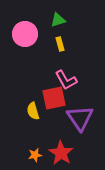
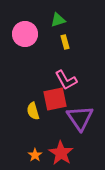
yellow rectangle: moved 5 px right, 2 px up
red square: moved 1 px right, 1 px down
orange star: rotated 24 degrees counterclockwise
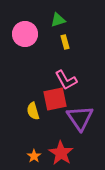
orange star: moved 1 px left, 1 px down
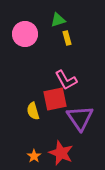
yellow rectangle: moved 2 px right, 4 px up
red star: rotated 10 degrees counterclockwise
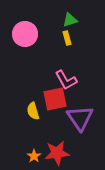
green triangle: moved 12 px right
red star: moved 4 px left; rotated 30 degrees counterclockwise
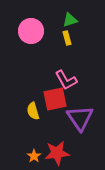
pink circle: moved 6 px right, 3 px up
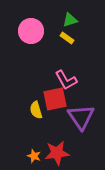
yellow rectangle: rotated 40 degrees counterclockwise
yellow semicircle: moved 3 px right, 1 px up
purple triangle: moved 1 px right, 1 px up
orange star: rotated 16 degrees counterclockwise
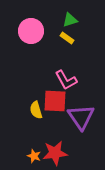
red square: moved 2 px down; rotated 15 degrees clockwise
red star: moved 2 px left
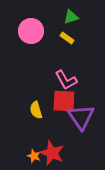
green triangle: moved 1 px right, 3 px up
red square: moved 9 px right
red star: moved 3 px left; rotated 30 degrees clockwise
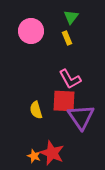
green triangle: rotated 35 degrees counterclockwise
yellow rectangle: rotated 32 degrees clockwise
pink L-shape: moved 4 px right, 1 px up
